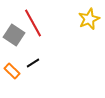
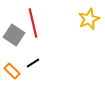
red line: rotated 16 degrees clockwise
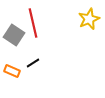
orange rectangle: rotated 21 degrees counterclockwise
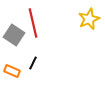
black line: rotated 32 degrees counterclockwise
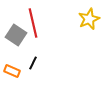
gray square: moved 2 px right
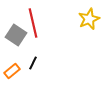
orange rectangle: rotated 63 degrees counterclockwise
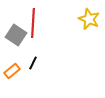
yellow star: rotated 25 degrees counterclockwise
red line: rotated 16 degrees clockwise
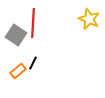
orange rectangle: moved 6 px right
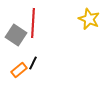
orange rectangle: moved 1 px right, 1 px up
